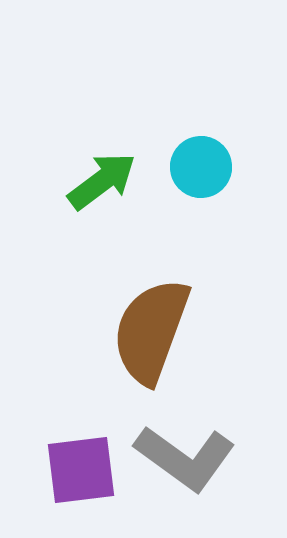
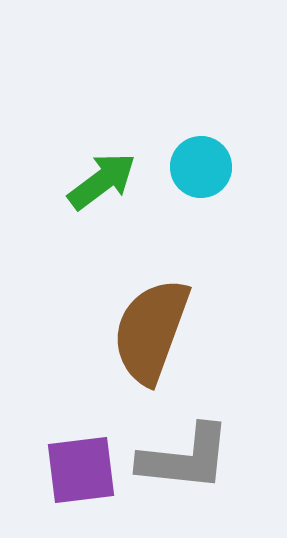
gray L-shape: rotated 30 degrees counterclockwise
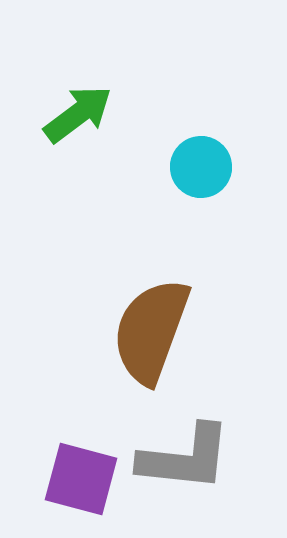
green arrow: moved 24 px left, 67 px up
purple square: moved 9 px down; rotated 22 degrees clockwise
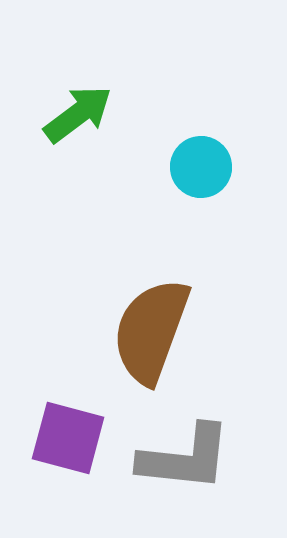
purple square: moved 13 px left, 41 px up
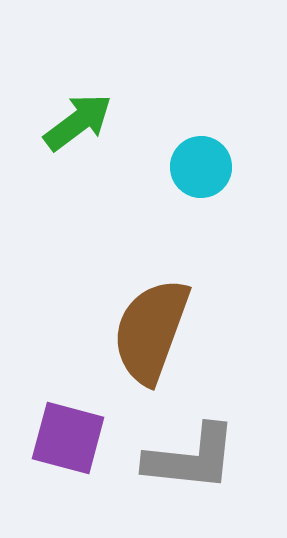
green arrow: moved 8 px down
gray L-shape: moved 6 px right
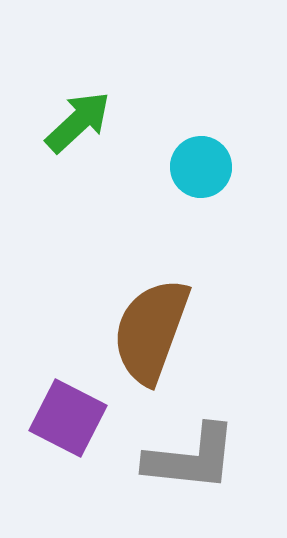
green arrow: rotated 6 degrees counterclockwise
purple square: moved 20 px up; rotated 12 degrees clockwise
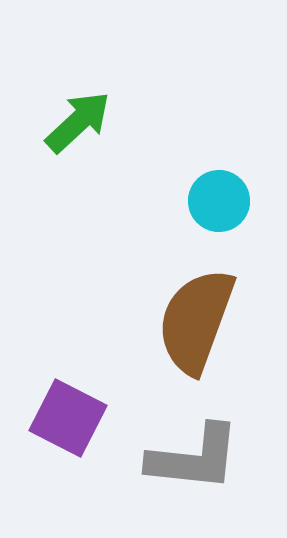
cyan circle: moved 18 px right, 34 px down
brown semicircle: moved 45 px right, 10 px up
gray L-shape: moved 3 px right
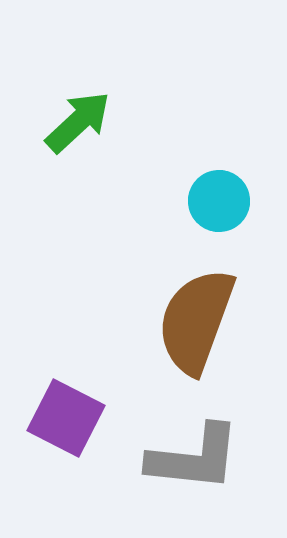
purple square: moved 2 px left
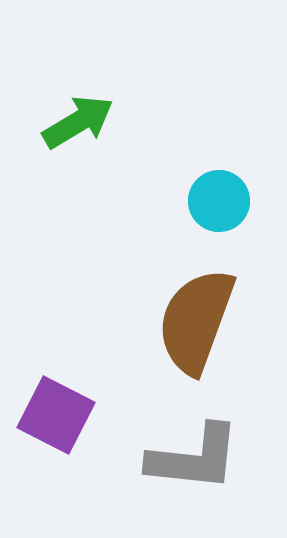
green arrow: rotated 12 degrees clockwise
purple square: moved 10 px left, 3 px up
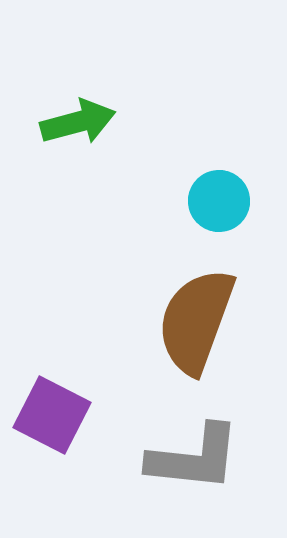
green arrow: rotated 16 degrees clockwise
purple square: moved 4 px left
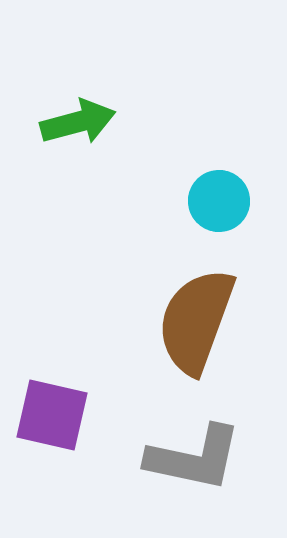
purple square: rotated 14 degrees counterclockwise
gray L-shape: rotated 6 degrees clockwise
